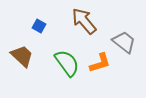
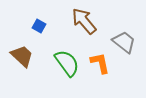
orange L-shape: rotated 85 degrees counterclockwise
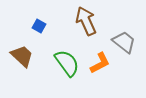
brown arrow: moved 2 px right; rotated 16 degrees clockwise
orange L-shape: rotated 75 degrees clockwise
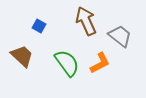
gray trapezoid: moved 4 px left, 6 px up
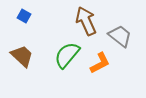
blue square: moved 15 px left, 10 px up
green semicircle: moved 8 px up; rotated 104 degrees counterclockwise
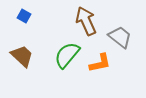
gray trapezoid: moved 1 px down
orange L-shape: rotated 15 degrees clockwise
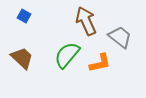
brown trapezoid: moved 2 px down
